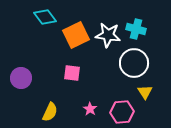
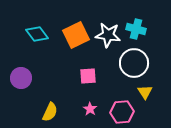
cyan diamond: moved 8 px left, 17 px down
pink square: moved 16 px right, 3 px down; rotated 12 degrees counterclockwise
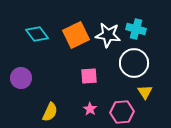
pink square: moved 1 px right
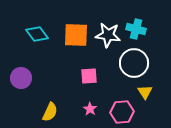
orange square: rotated 28 degrees clockwise
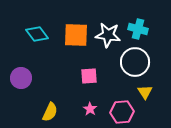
cyan cross: moved 2 px right
white circle: moved 1 px right, 1 px up
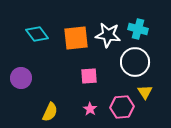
orange square: moved 3 px down; rotated 8 degrees counterclockwise
pink hexagon: moved 5 px up
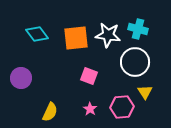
pink square: rotated 24 degrees clockwise
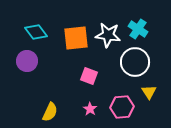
cyan cross: rotated 18 degrees clockwise
cyan diamond: moved 1 px left, 2 px up
purple circle: moved 6 px right, 17 px up
yellow triangle: moved 4 px right
